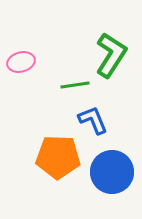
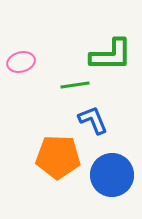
green L-shape: rotated 57 degrees clockwise
blue circle: moved 3 px down
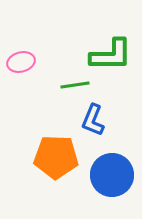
blue L-shape: rotated 136 degrees counterclockwise
orange pentagon: moved 2 px left
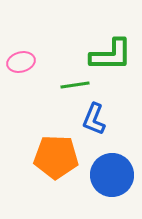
blue L-shape: moved 1 px right, 1 px up
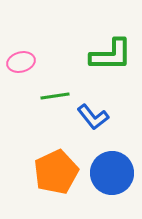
green line: moved 20 px left, 11 px down
blue L-shape: moved 1 px left, 2 px up; rotated 60 degrees counterclockwise
orange pentagon: moved 15 px down; rotated 27 degrees counterclockwise
blue circle: moved 2 px up
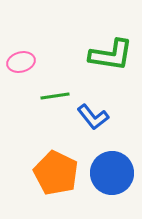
green L-shape: rotated 9 degrees clockwise
orange pentagon: moved 1 px down; rotated 21 degrees counterclockwise
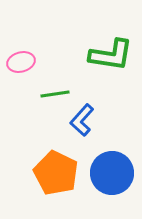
green line: moved 2 px up
blue L-shape: moved 11 px left, 3 px down; rotated 80 degrees clockwise
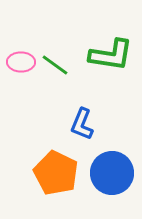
pink ellipse: rotated 16 degrees clockwise
green line: moved 29 px up; rotated 44 degrees clockwise
blue L-shape: moved 4 px down; rotated 20 degrees counterclockwise
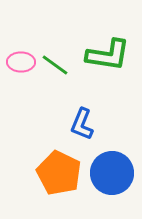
green L-shape: moved 3 px left
orange pentagon: moved 3 px right
